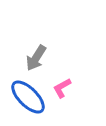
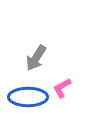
blue ellipse: rotated 45 degrees counterclockwise
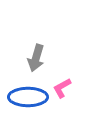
gray arrow: rotated 16 degrees counterclockwise
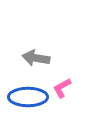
gray arrow: rotated 84 degrees clockwise
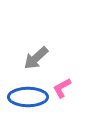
gray arrow: rotated 52 degrees counterclockwise
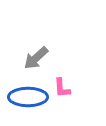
pink L-shape: rotated 65 degrees counterclockwise
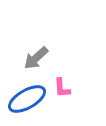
blue ellipse: moved 1 px left, 2 px down; rotated 30 degrees counterclockwise
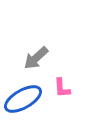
blue ellipse: moved 4 px left
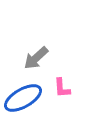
blue ellipse: moved 1 px up
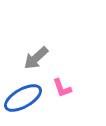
pink L-shape: rotated 15 degrees counterclockwise
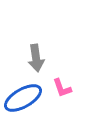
gray arrow: rotated 56 degrees counterclockwise
